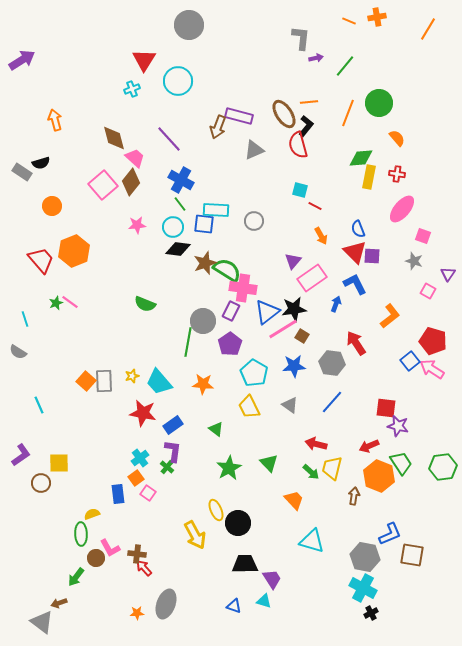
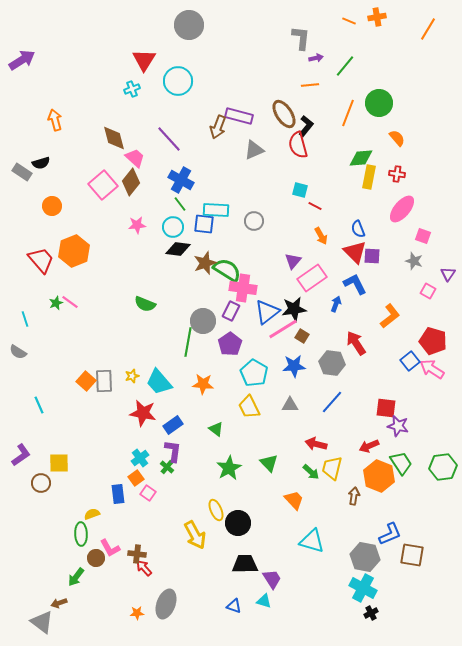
orange line at (309, 102): moved 1 px right, 17 px up
gray triangle at (290, 405): rotated 36 degrees counterclockwise
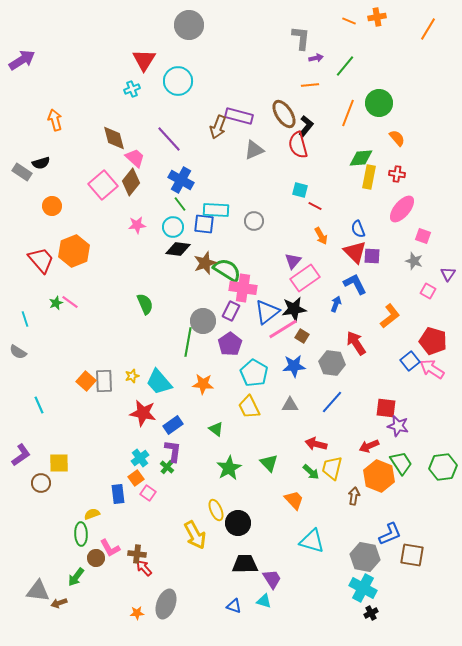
pink rectangle at (312, 278): moved 7 px left
green semicircle at (145, 304): rotated 135 degrees counterclockwise
gray triangle at (42, 622): moved 4 px left, 31 px up; rotated 30 degrees counterclockwise
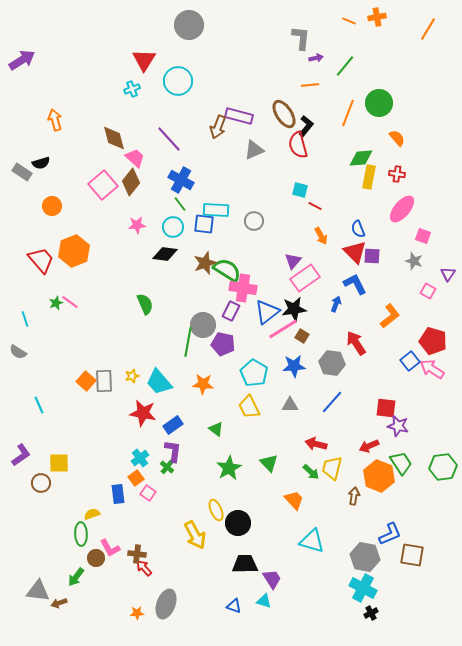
black diamond at (178, 249): moved 13 px left, 5 px down
gray circle at (203, 321): moved 4 px down
purple pentagon at (230, 344): moved 7 px left; rotated 25 degrees counterclockwise
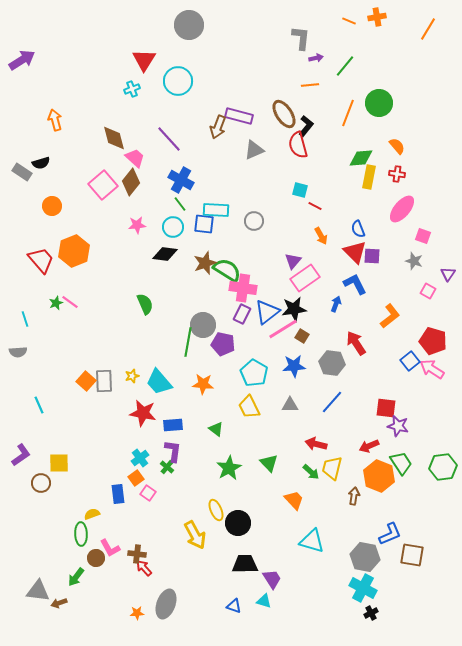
orange semicircle at (397, 138): moved 8 px down
purple rectangle at (231, 311): moved 11 px right, 3 px down
gray semicircle at (18, 352): rotated 36 degrees counterclockwise
blue rectangle at (173, 425): rotated 30 degrees clockwise
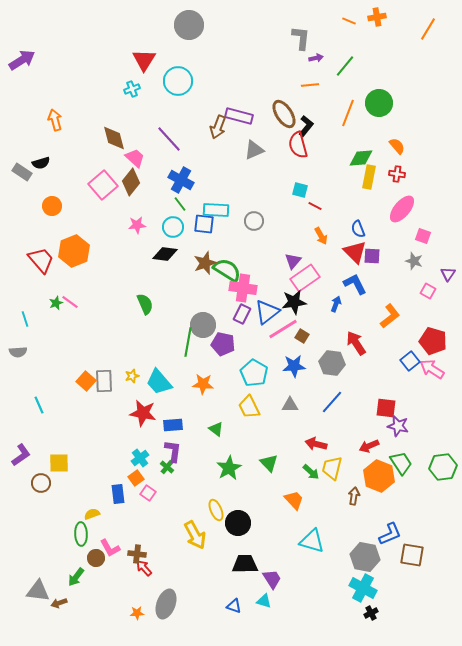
black star at (294, 309): moved 7 px up
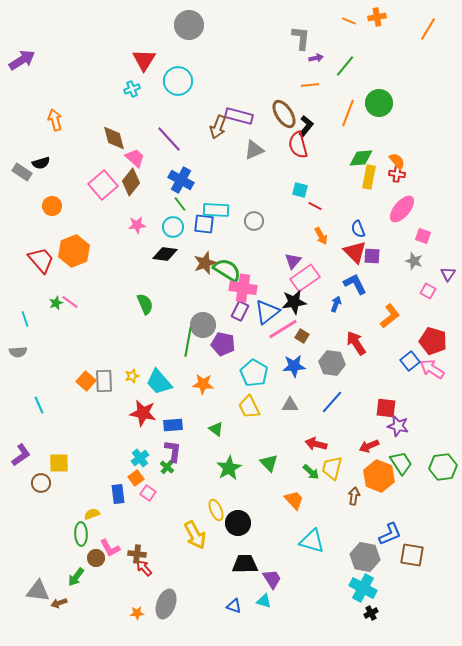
orange semicircle at (397, 146): moved 15 px down
purple rectangle at (242, 314): moved 2 px left, 3 px up
